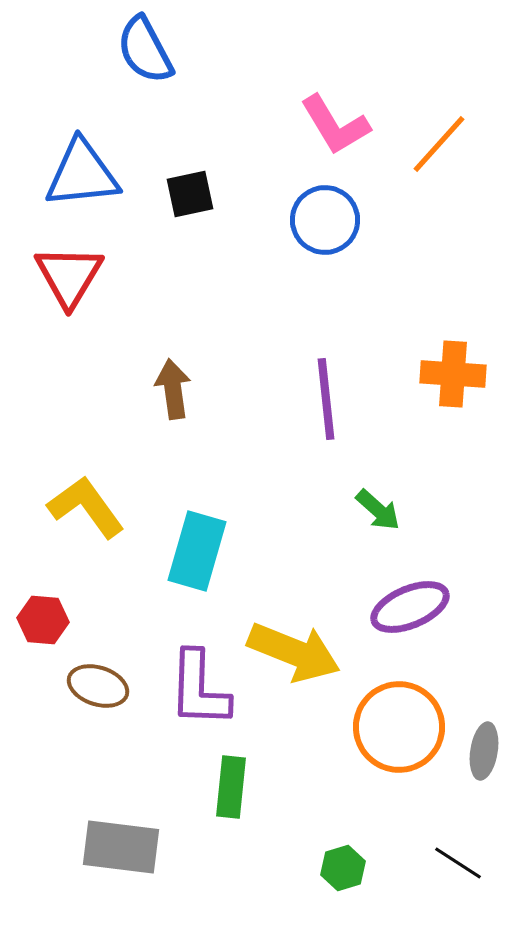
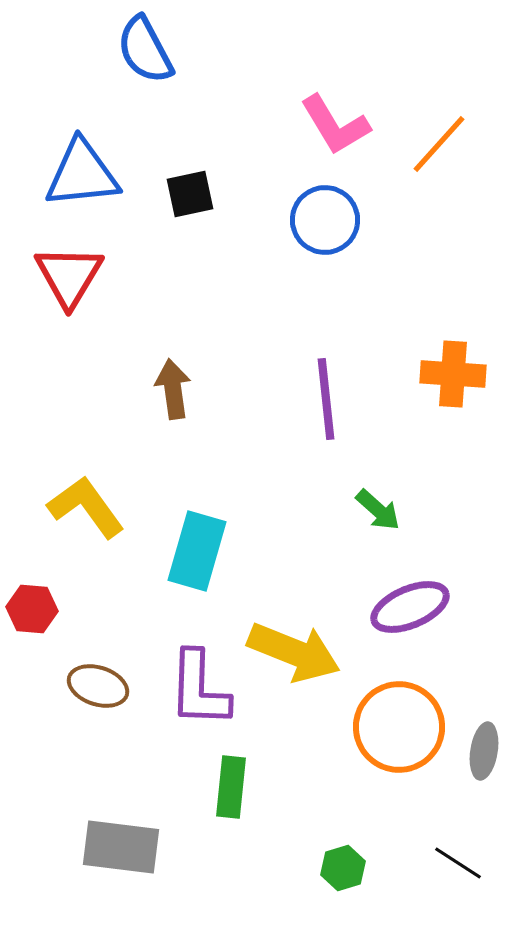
red hexagon: moved 11 px left, 11 px up
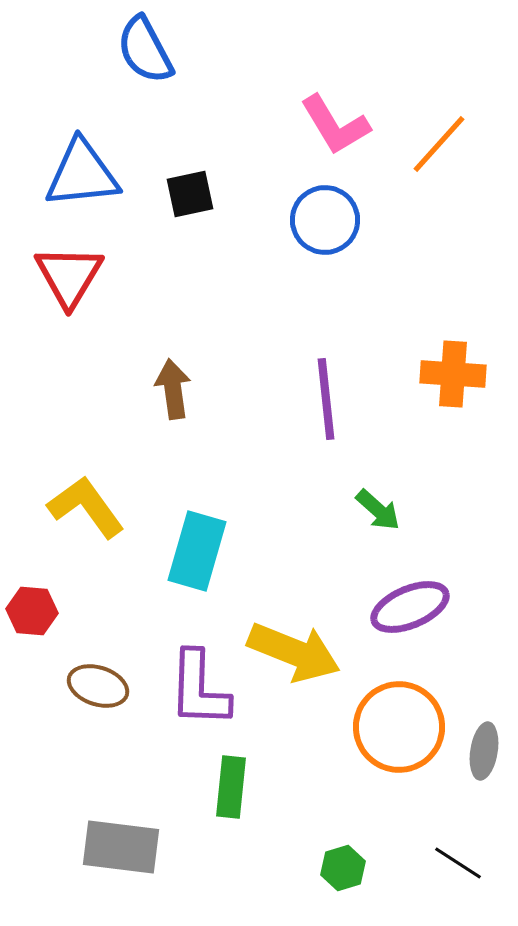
red hexagon: moved 2 px down
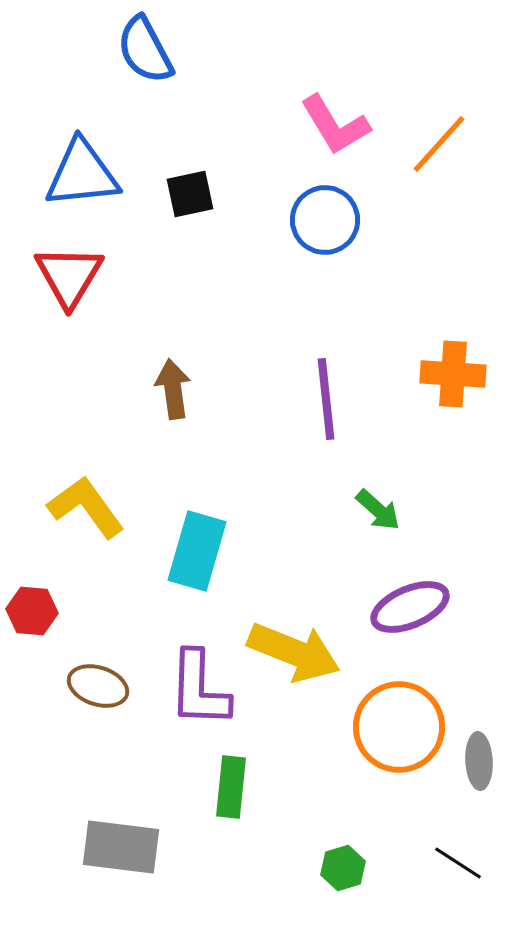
gray ellipse: moved 5 px left, 10 px down; rotated 12 degrees counterclockwise
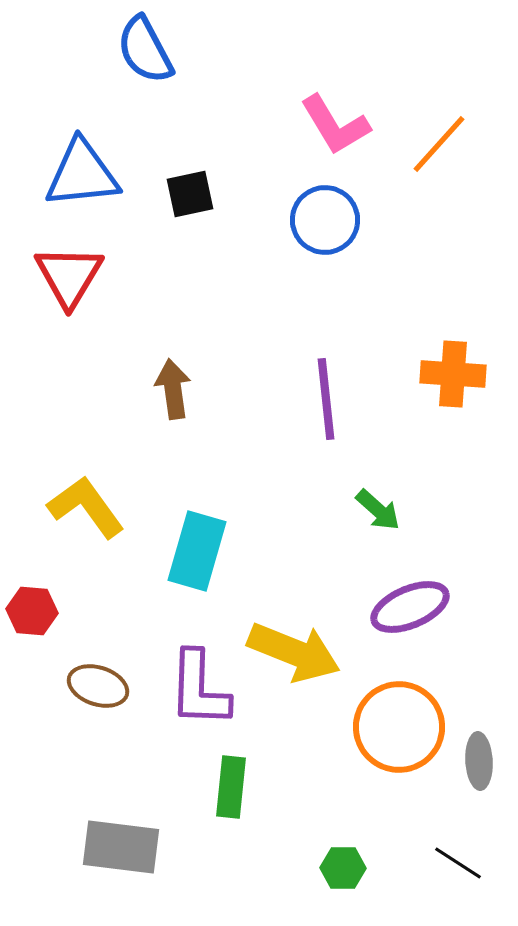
green hexagon: rotated 18 degrees clockwise
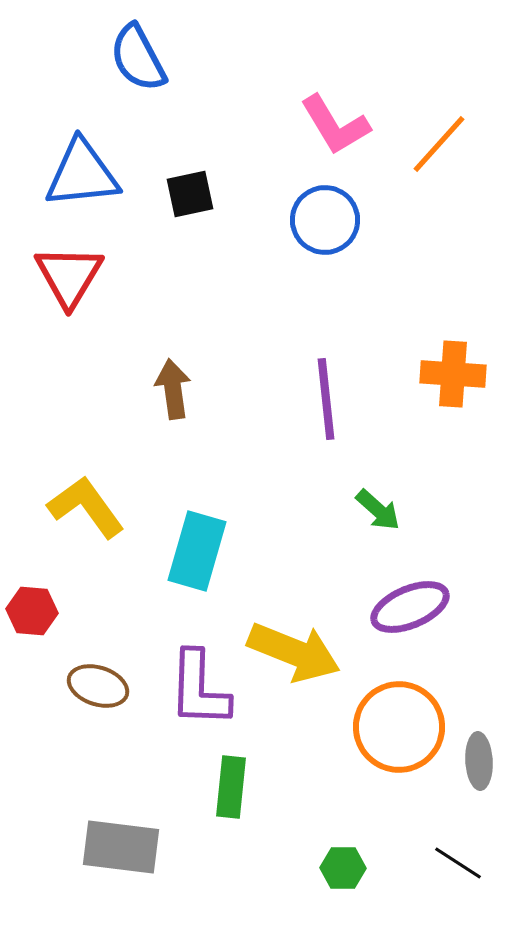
blue semicircle: moved 7 px left, 8 px down
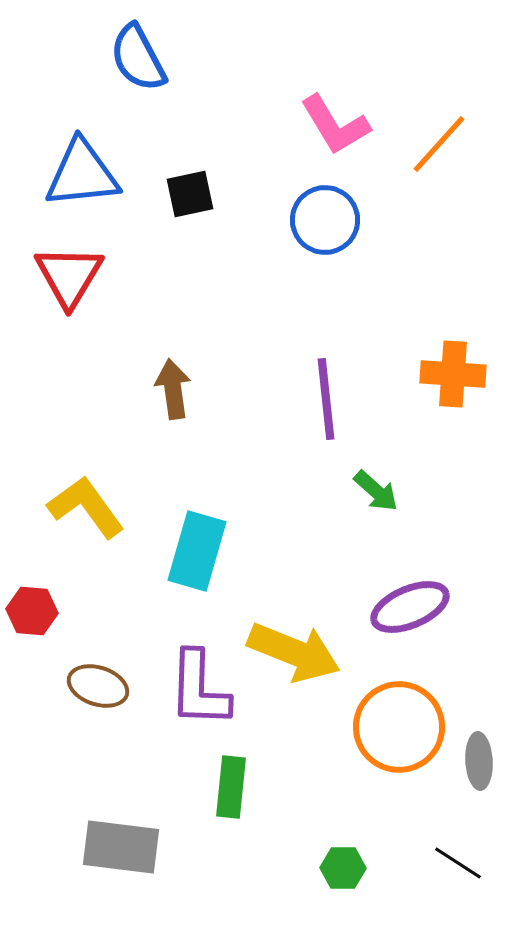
green arrow: moved 2 px left, 19 px up
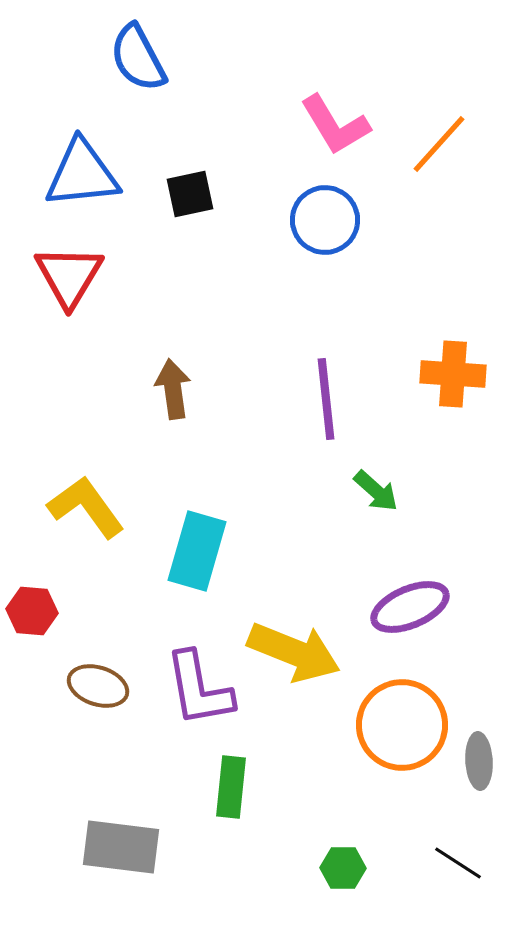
purple L-shape: rotated 12 degrees counterclockwise
orange circle: moved 3 px right, 2 px up
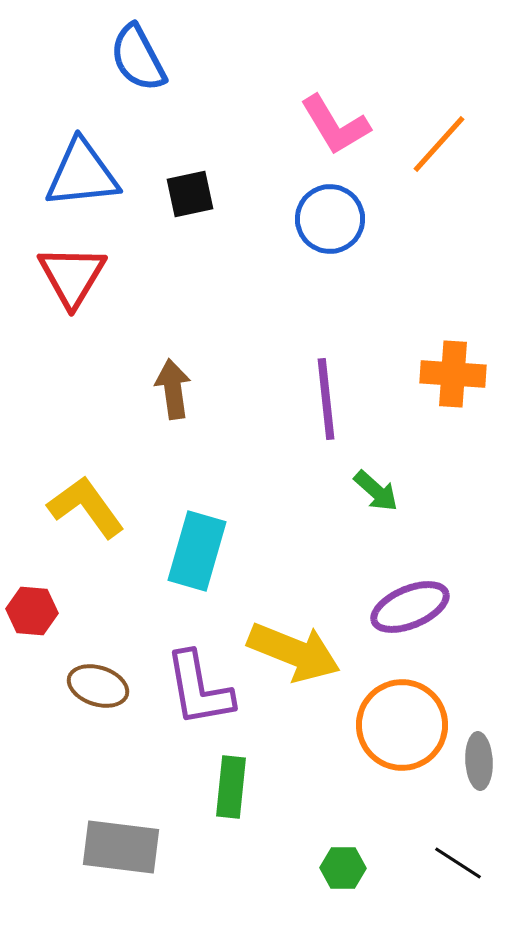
blue circle: moved 5 px right, 1 px up
red triangle: moved 3 px right
